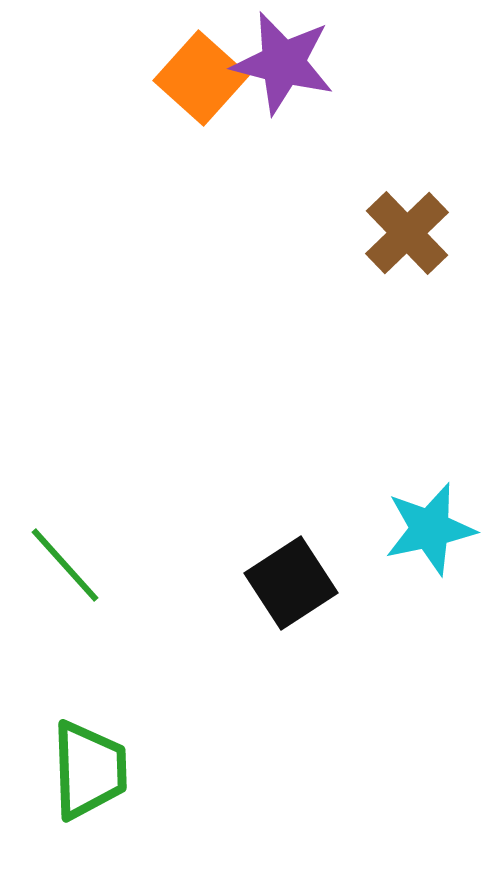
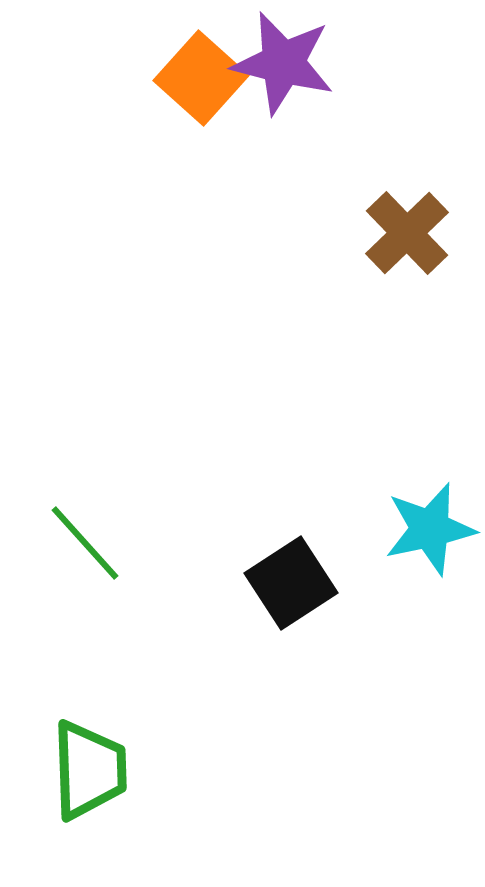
green line: moved 20 px right, 22 px up
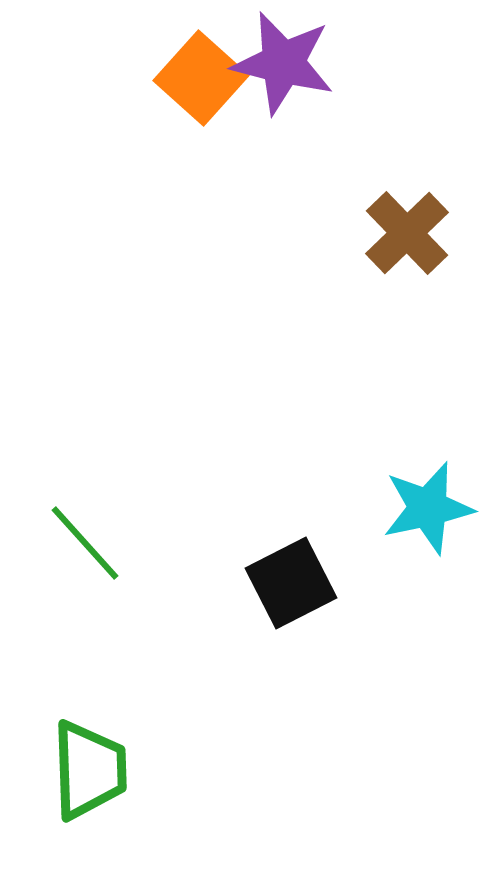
cyan star: moved 2 px left, 21 px up
black square: rotated 6 degrees clockwise
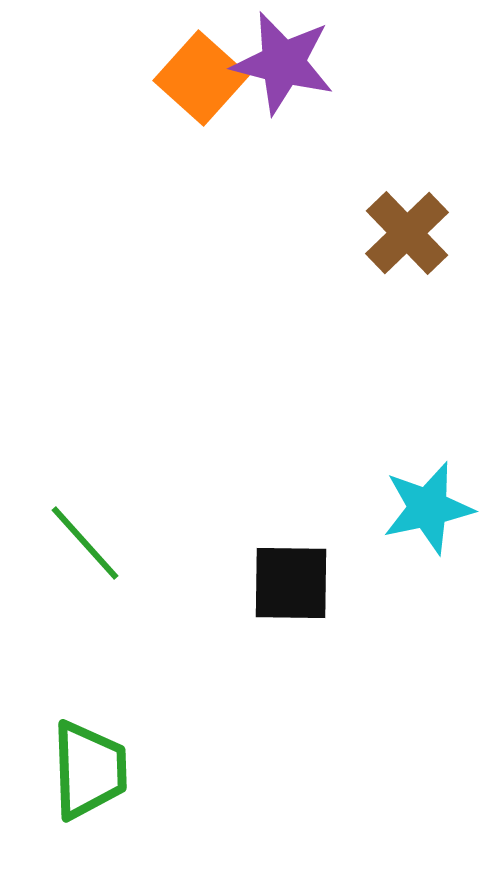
black square: rotated 28 degrees clockwise
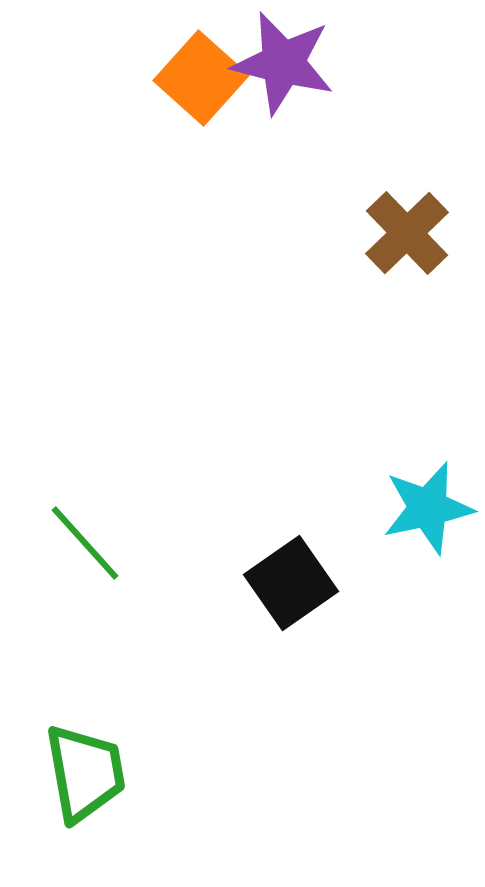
black square: rotated 36 degrees counterclockwise
green trapezoid: moved 4 px left, 3 px down; rotated 8 degrees counterclockwise
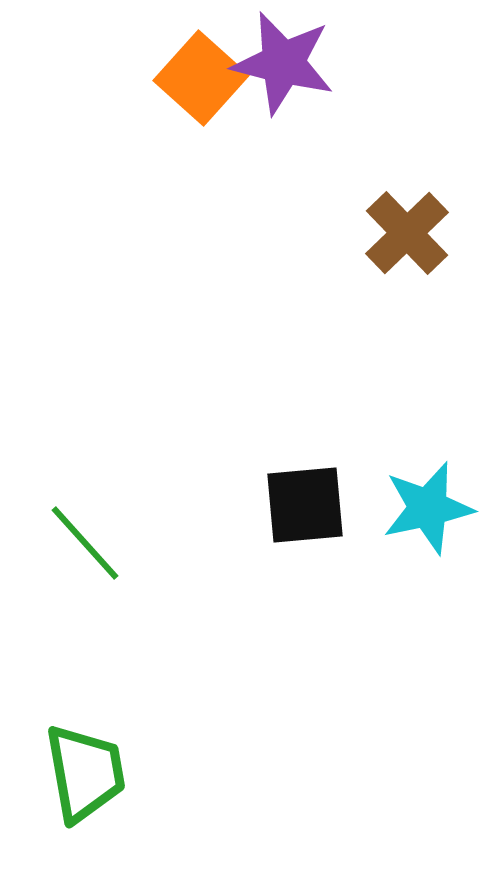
black square: moved 14 px right, 78 px up; rotated 30 degrees clockwise
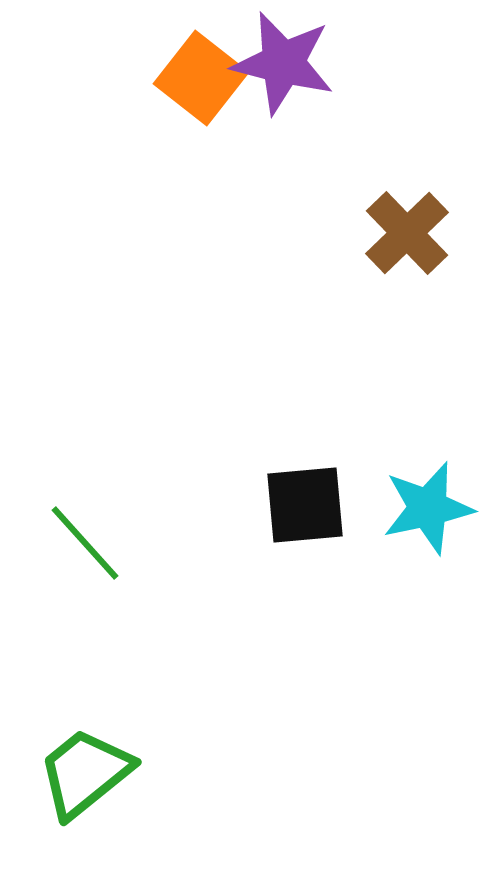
orange square: rotated 4 degrees counterclockwise
green trapezoid: rotated 119 degrees counterclockwise
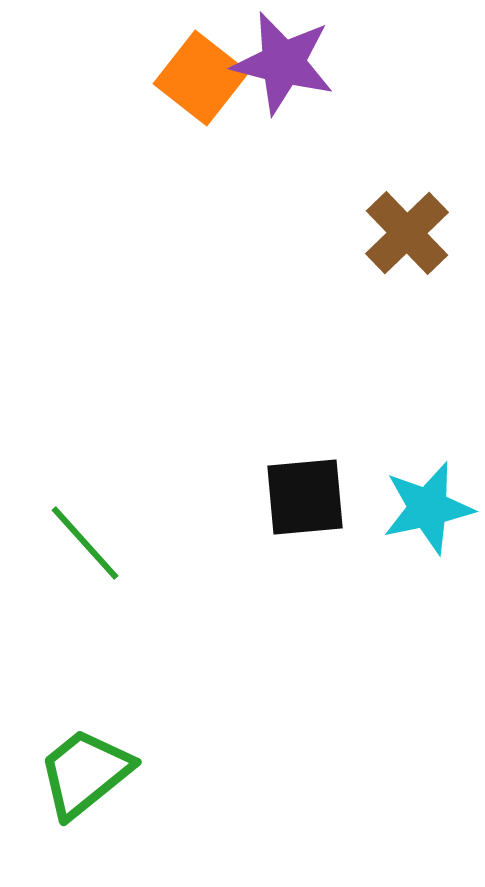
black square: moved 8 px up
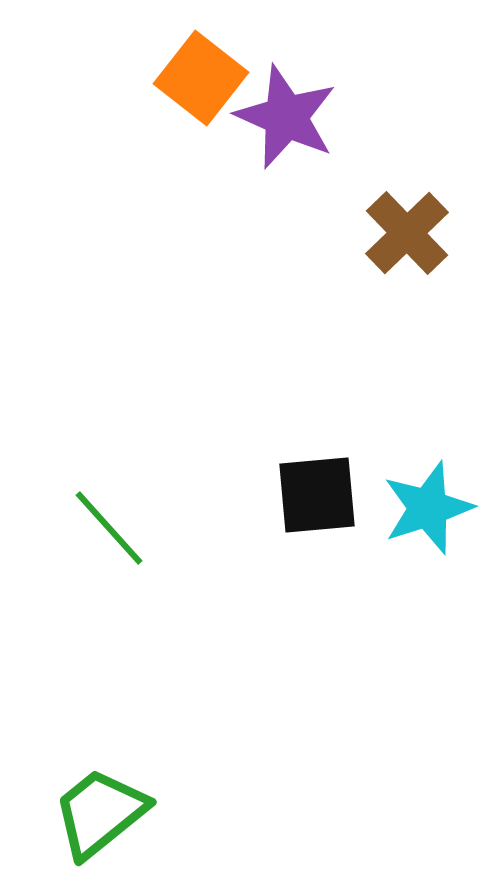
purple star: moved 3 px right, 54 px down; rotated 10 degrees clockwise
black square: moved 12 px right, 2 px up
cyan star: rotated 6 degrees counterclockwise
green line: moved 24 px right, 15 px up
green trapezoid: moved 15 px right, 40 px down
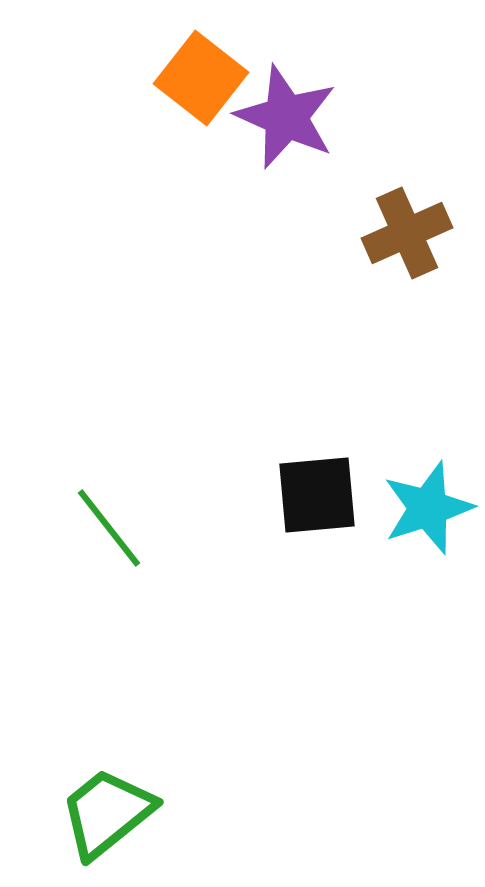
brown cross: rotated 20 degrees clockwise
green line: rotated 4 degrees clockwise
green trapezoid: moved 7 px right
